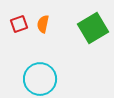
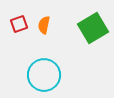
orange semicircle: moved 1 px right, 1 px down
cyan circle: moved 4 px right, 4 px up
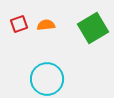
orange semicircle: moved 2 px right; rotated 72 degrees clockwise
cyan circle: moved 3 px right, 4 px down
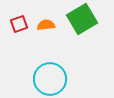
green square: moved 11 px left, 9 px up
cyan circle: moved 3 px right
